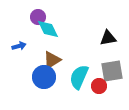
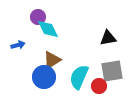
blue arrow: moved 1 px left, 1 px up
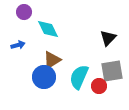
purple circle: moved 14 px left, 5 px up
black triangle: rotated 36 degrees counterclockwise
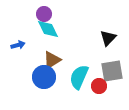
purple circle: moved 20 px right, 2 px down
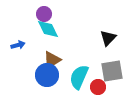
blue circle: moved 3 px right, 2 px up
red circle: moved 1 px left, 1 px down
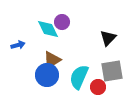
purple circle: moved 18 px right, 8 px down
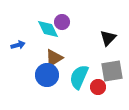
brown triangle: moved 2 px right, 2 px up
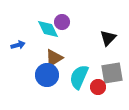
gray square: moved 2 px down
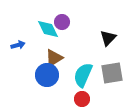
cyan semicircle: moved 4 px right, 2 px up
red circle: moved 16 px left, 12 px down
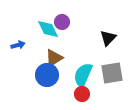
red circle: moved 5 px up
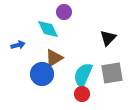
purple circle: moved 2 px right, 10 px up
blue circle: moved 5 px left, 1 px up
